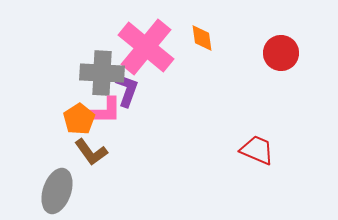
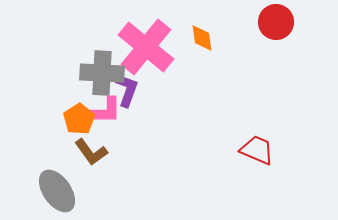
red circle: moved 5 px left, 31 px up
gray ellipse: rotated 54 degrees counterclockwise
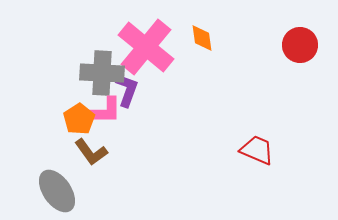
red circle: moved 24 px right, 23 px down
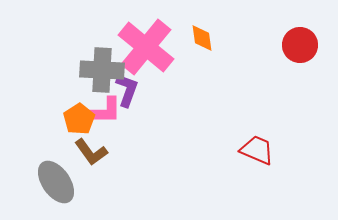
gray cross: moved 3 px up
gray ellipse: moved 1 px left, 9 px up
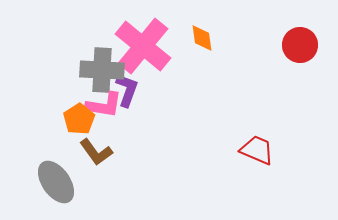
pink cross: moved 3 px left, 1 px up
pink L-shape: moved 6 px up; rotated 9 degrees clockwise
brown L-shape: moved 5 px right
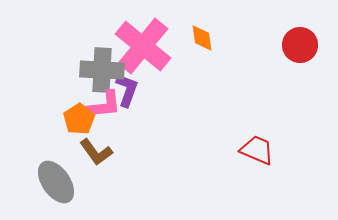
pink L-shape: rotated 15 degrees counterclockwise
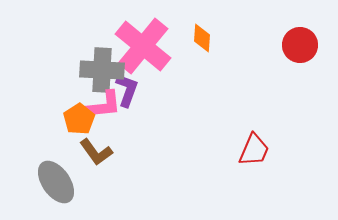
orange diamond: rotated 12 degrees clockwise
red trapezoid: moved 3 px left; rotated 90 degrees clockwise
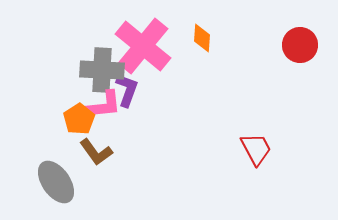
red trapezoid: moved 2 px right, 1 px up; rotated 51 degrees counterclockwise
